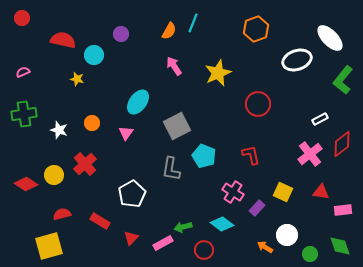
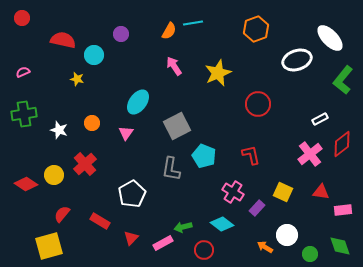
cyan line at (193, 23): rotated 60 degrees clockwise
red semicircle at (62, 214): rotated 36 degrees counterclockwise
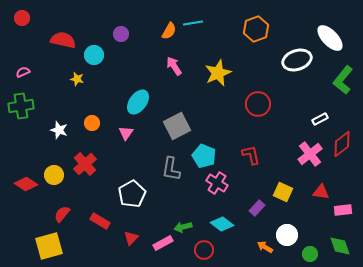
green cross at (24, 114): moved 3 px left, 8 px up
pink cross at (233, 192): moved 16 px left, 9 px up
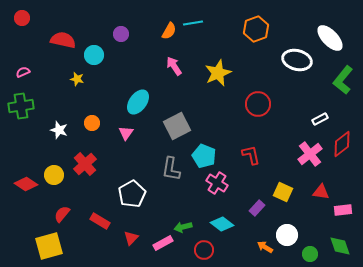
white ellipse at (297, 60): rotated 32 degrees clockwise
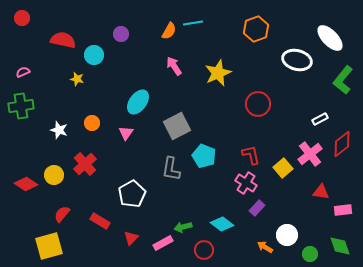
pink cross at (217, 183): moved 29 px right
yellow square at (283, 192): moved 24 px up; rotated 24 degrees clockwise
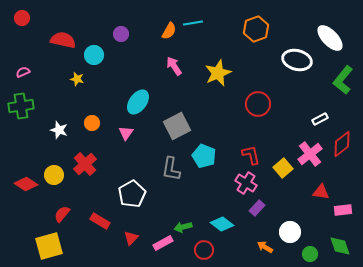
white circle at (287, 235): moved 3 px right, 3 px up
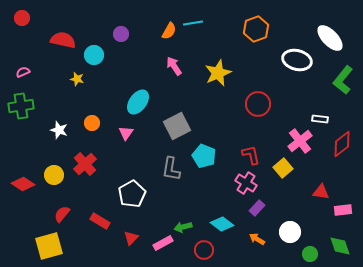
white rectangle at (320, 119): rotated 35 degrees clockwise
pink cross at (310, 154): moved 10 px left, 13 px up
red diamond at (26, 184): moved 3 px left
orange arrow at (265, 247): moved 8 px left, 8 px up
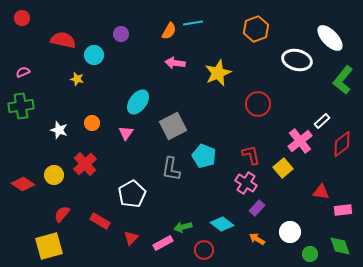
pink arrow at (174, 66): moved 1 px right, 3 px up; rotated 48 degrees counterclockwise
white rectangle at (320, 119): moved 2 px right, 2 px down; rotated 49 degrees counterclockwise
gray square at (177, 126): moved 4 px left
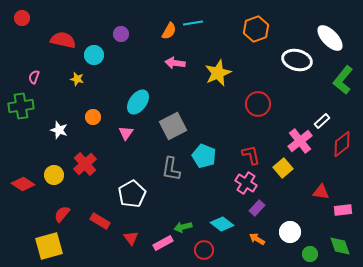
pink semicircle at (23, 72): moved 11 px right, 5 px down; rotated 48 degrees counterclockwise
orange circle at (92, 123): moved 1 px right, 6 px up
red triangle at (131, 238): rotated 21 degrees counterclockwise
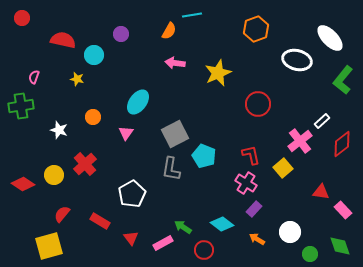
cyan line at (193, 23): moved 1 px left, 8 px up
gray square at (173, 126): moved 2 px right, 8 px down
purple rectangle at (257, 208): moved 3 px left, 1 px down
pink rectangle at (343, 210): rotated 54 degrees clockwise
green arrow at (183, 227): rotated 48 degrees clockwise
